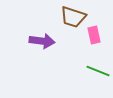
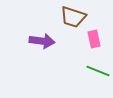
pink rectangle: moved 4 px down
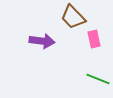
brown trapezoid: rotated 28 degrees clockwise
green line: moved 8 px down
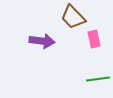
green line: rotated 30 degrees counterclockwise
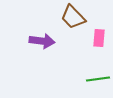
pink rectangle: moved 5 px right, 1 px up; rotated 18 degrees clockwise
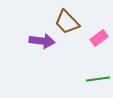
brown trapezoid: moved 6 px left, 5 px down
pink rectangle: rotated 48 degrees clockwise
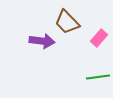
pink rectangle: rotated 12 degrees counterclockwise
green line: moved 2 px up
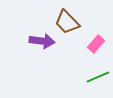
pink rectangle: moved 3 px left, 6 px down
green line: rotated 15 degrees counterclockwise
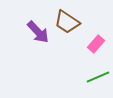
brown trapezoid: rotated 12 degrees counterclockwise
purple arrow: moved 4 px left, 9 px up; rotated 40 degrees clockwise
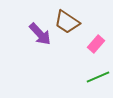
purple arrow: moved 2 px right, 2 px down
